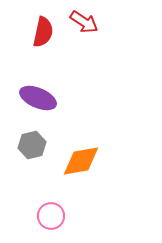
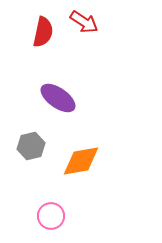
purple ellipse: moved 20 px right; rotated 12 degrees clockwise
gray hexagon: moved 1 px left, 1 px down
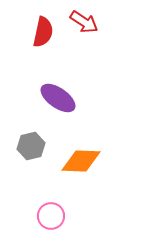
orange diamond: rotated 12 degrees clockwise
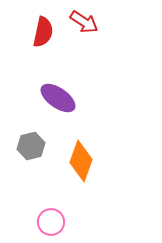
orange diamond: rotated 72 degrees counterclockwise
pink circle: moved 6 px down
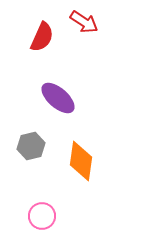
red semicircle: moved 1 px left, 5 px down; rotated 12 degrees clockwise
purple ellipse: rotated 6 degrees clockwise
orange diamond: rotated 12 degrees counterclockwise
pink circle: moved 9 px left, 6 px up
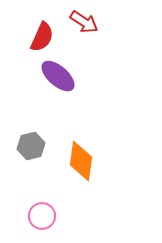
purple ellipse: moved 22 px up
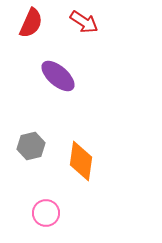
red semicircle: moved 11 px left, 14 px up
pink circle: moved 4 px right, 3 px up
